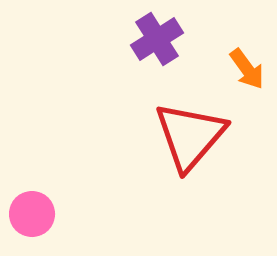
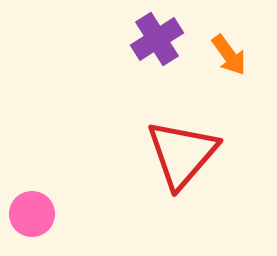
orange arrow: moved 18 px left, 14 px up
red triangle: moved 8 px left, 18 px down
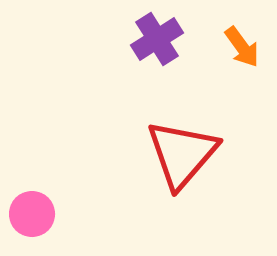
orange arrow: moved 13 px right, 8 px up
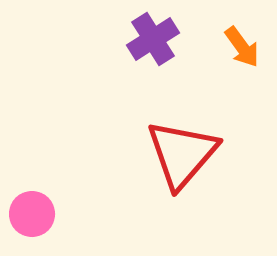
purple cross: moved 4 px left
